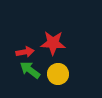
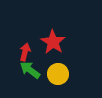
red star: moved 1 px up; rotated 30 degrees clockwise
red arrow: rotated 66 degrees counterclockwise
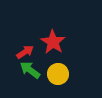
red arrow: rotated 42 degrees clockwise
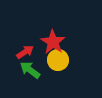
yellow circle: moved 14 px up
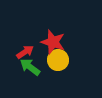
red star: rotated 15 degrees counterclockwise
green arrow: moved 3 px up
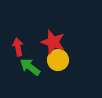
red arrow: moved 7 px left, 5 px up; rotated 66 degrees counterclockwise
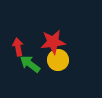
red star: rotated 25 degrees counterclockwise
green arrow: moved 3 px up
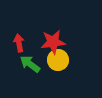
red arrow: moved 1 px right, 4 px up
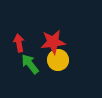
green arrow: rotated 15 degrees clockwise
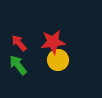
red arrow: rotated 30 degrees counterclockwise
green arrow: moved 12 px left, 1 px down
